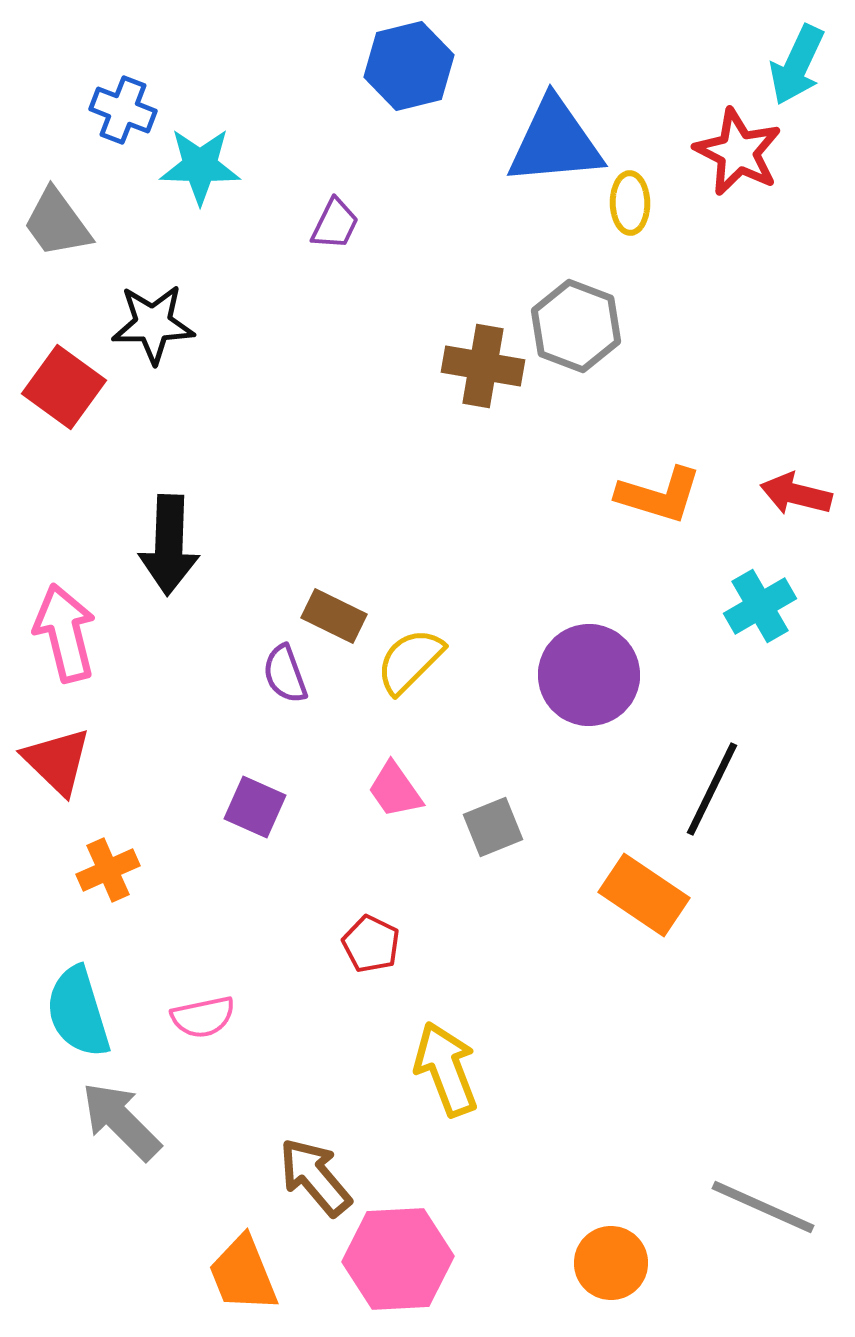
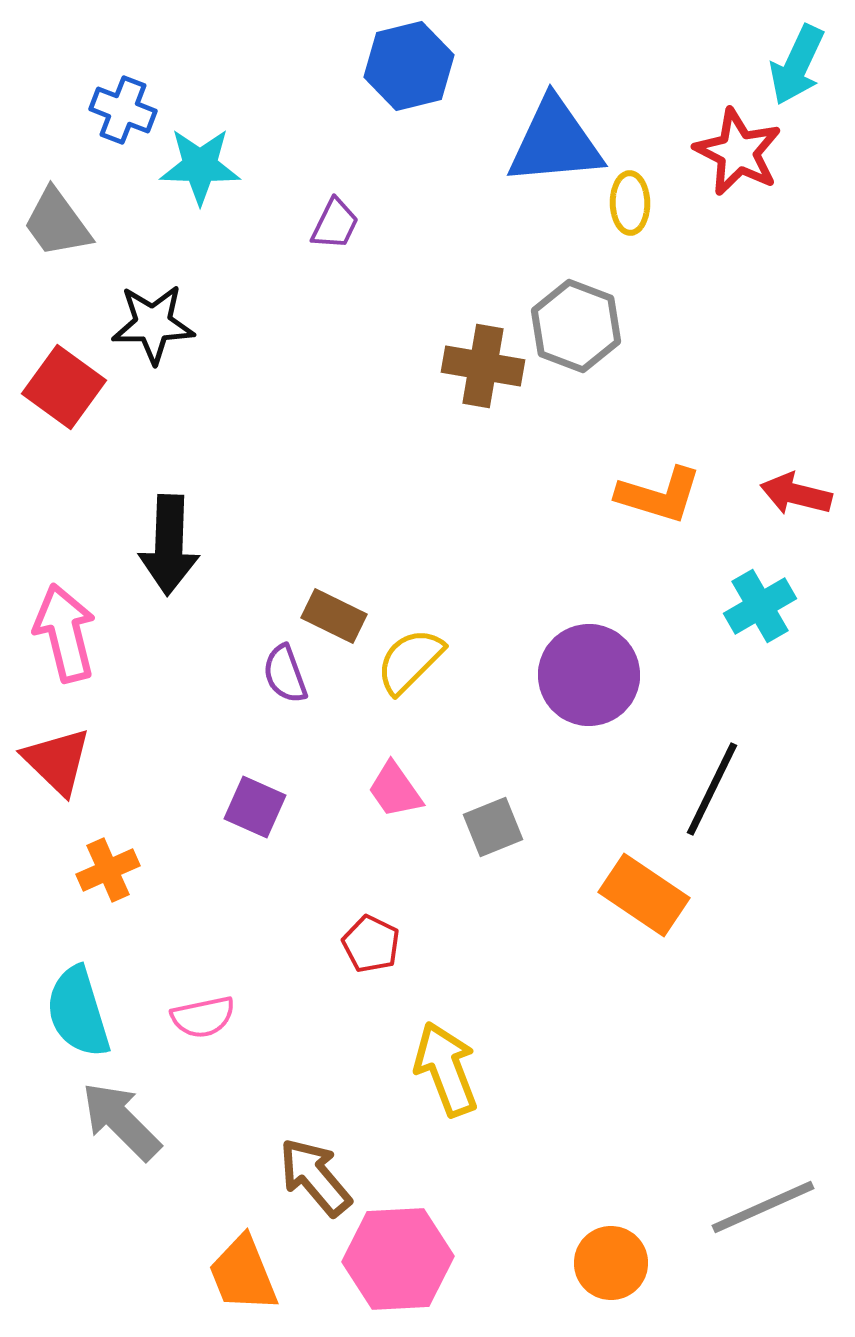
gray line: rotated 48 degrees counterclockwise
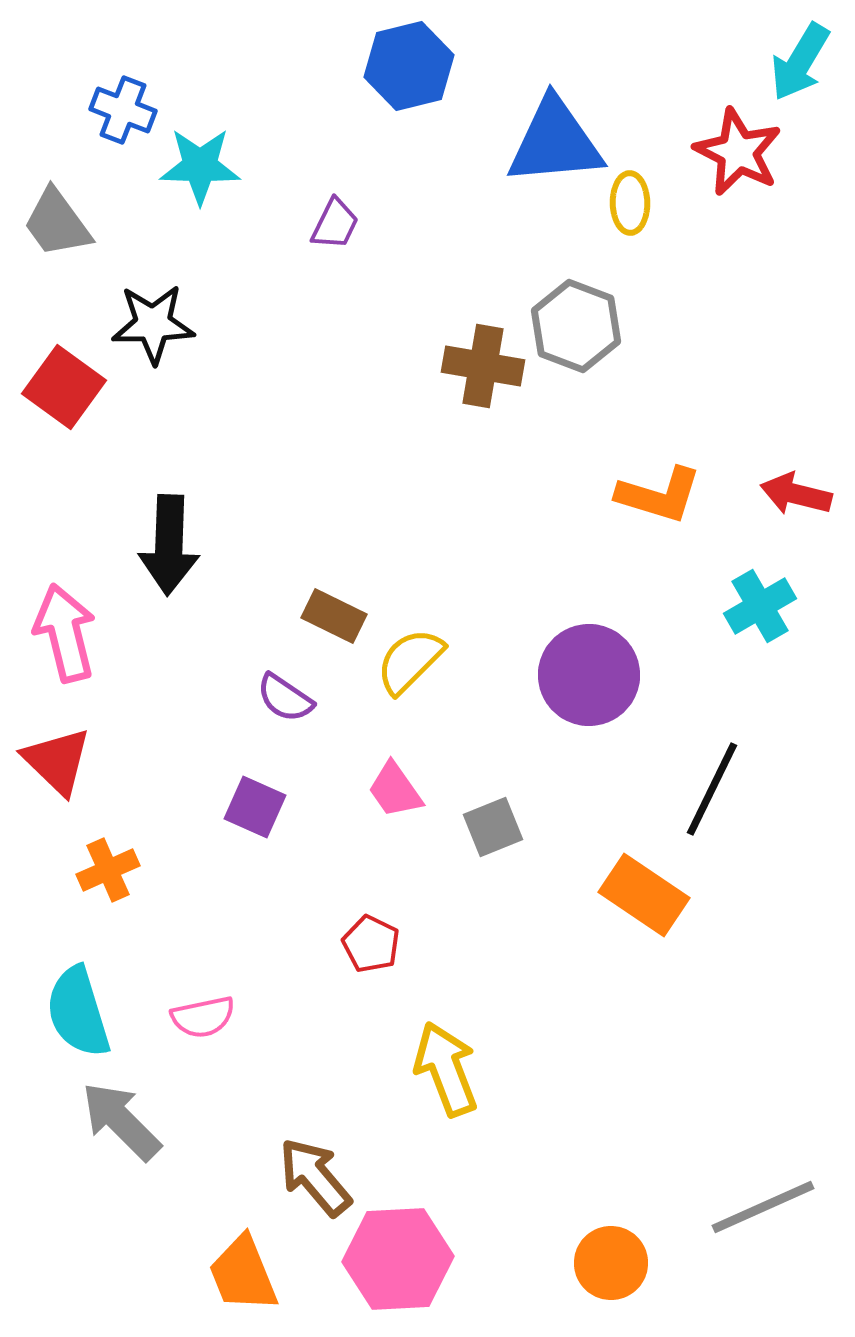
cyan arrow: moved 3 px right, 3 px up; rotated 6 degrees clockwise
purple semicircle: moved 24 px down; rotated 36 degrees counterclockwise
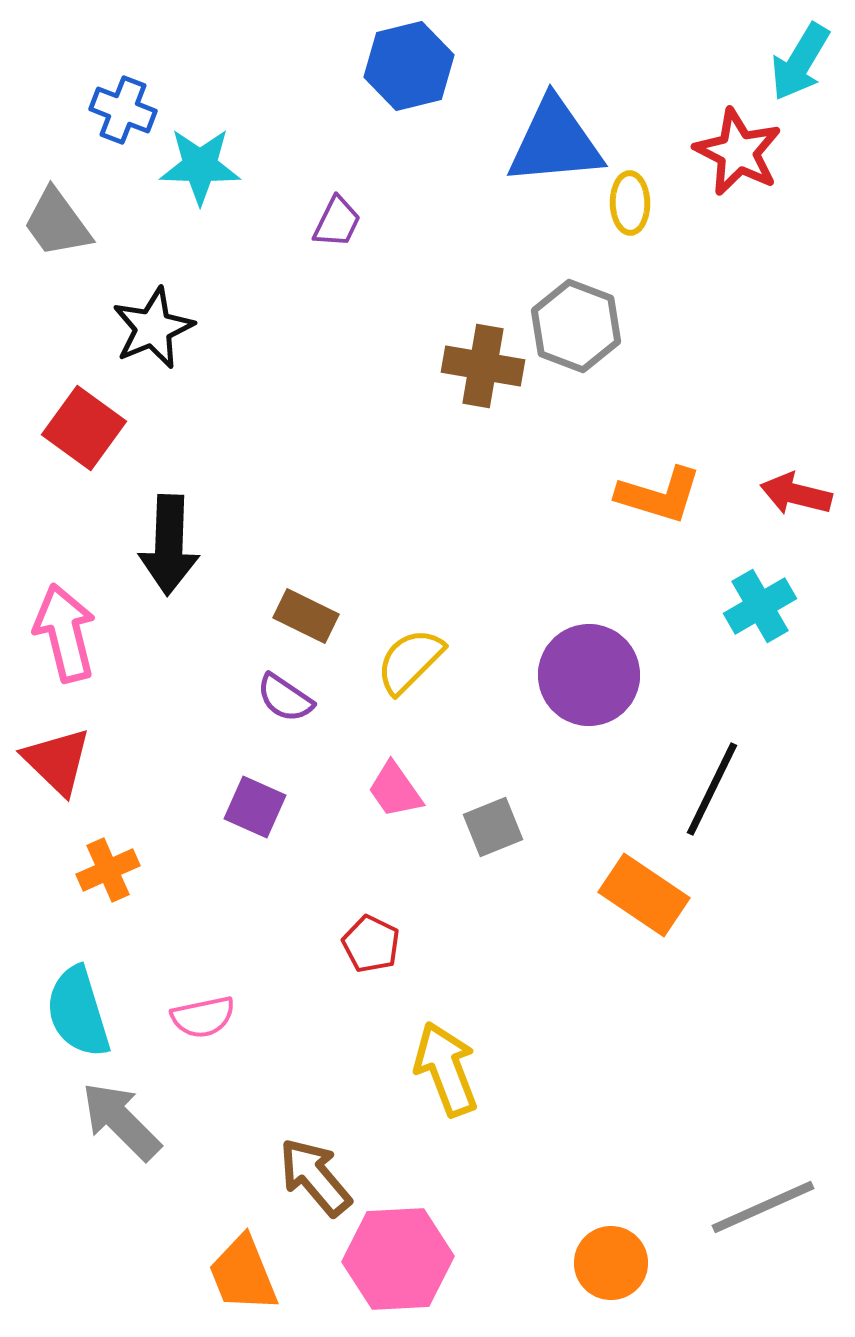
purple trapezoid: moved 2 px right, 2 px up
black star: moved 4 px down; rotated 22 degrees counterclockwise
red square: moved 20 px right, 41 px down
brown rectangle: moved 28 px left
